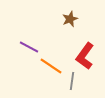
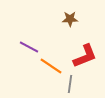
brown star: rotated 21 degrees clockwise
red L-shape: rotated 148 degrees counterclockwise
gray line: moved 2 px left, 3 px down
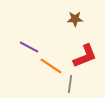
brown star: moved 5 px right
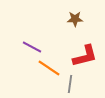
purple line: moved 3 px right
red L-shape: rotated 8 degrees clockwise
orange line: moved 2 px left, 2 px down
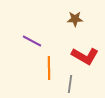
purple line: moved 6 px up
red L-shape: rotated 44 degrees clockwise
orange line: rotated 55 degrees clockwise
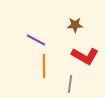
brown star: moved 6 px down
purple line: moved 4 px right, 1 px up
orange line: moved 5 px left, 2 px up
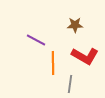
orange line: moved 9 px right, 3 px up
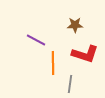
red L-shape: moved 2 px up; rotated 12 degrees counterclockwise
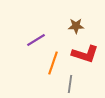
brown star: moved 1 px right, 1 px down
purple line: rotated 60 degrees counterclockwise
orange line: rotated 20 degrees clockwise
